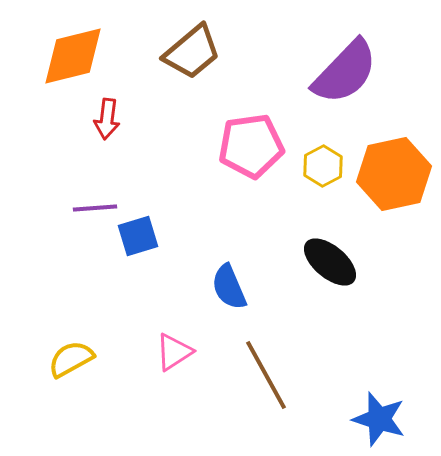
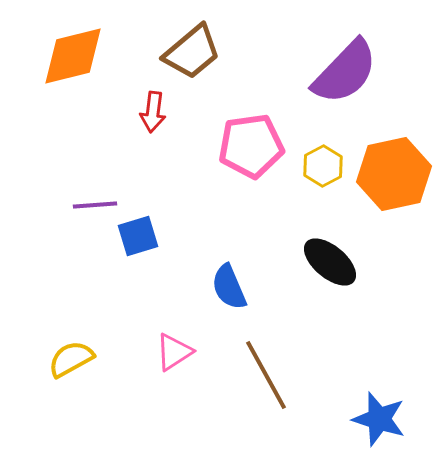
red arrow: moved 46 px right, 7 px up
purple line: moved 3 px up
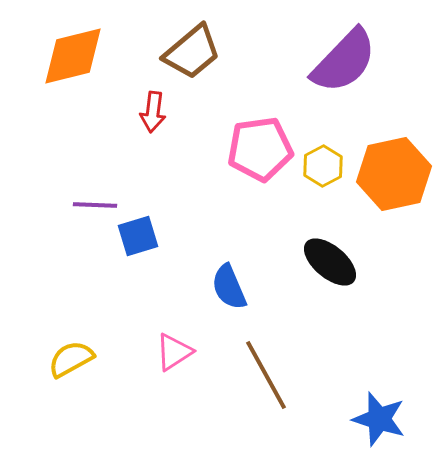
purple semicircle: moved 1 px left, 11 px up
pink pentagon: moved 9 px right, 3 px down
purple line: rotated 6 degrees clockwise
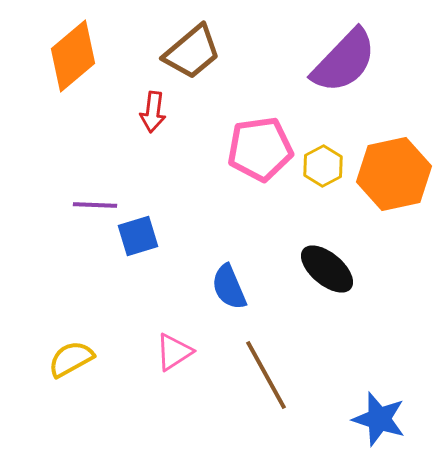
orange diamond: rotated 26 degrees counterclockwise
black ellipse: moved 3 px left, 7 px down
